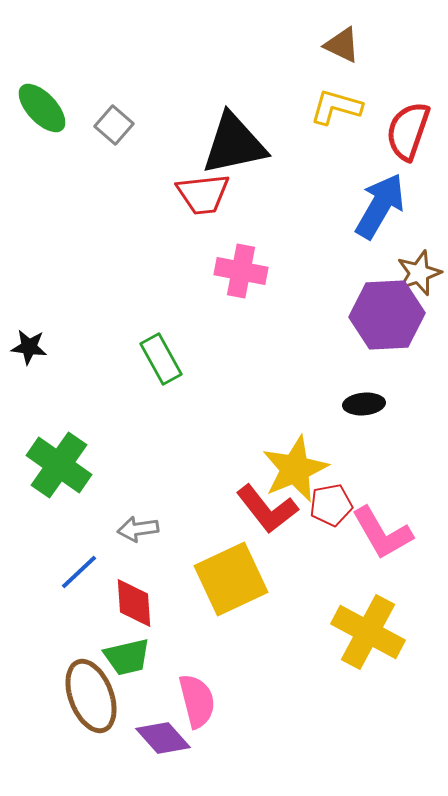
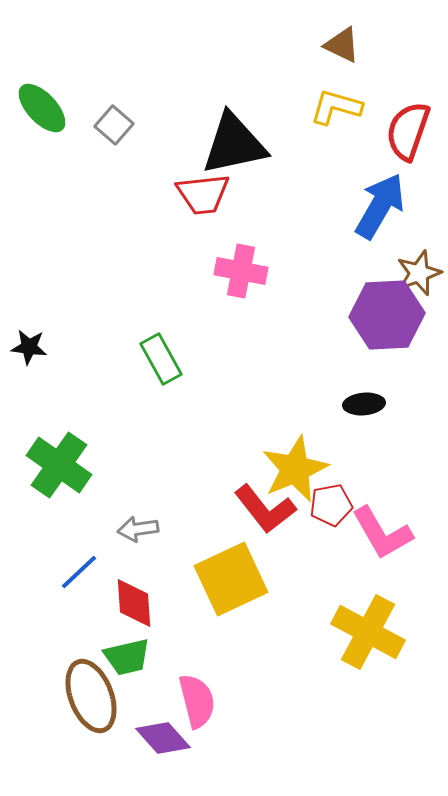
red L-shape: moved 2 px left
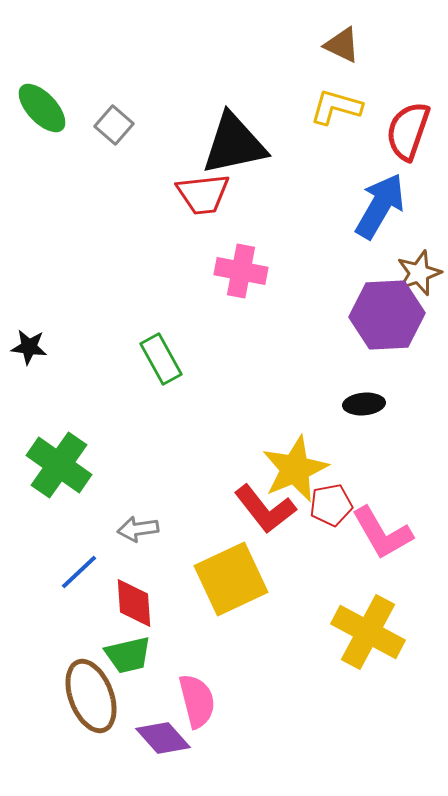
green trapezoid: moved 1 px right, 2 px up
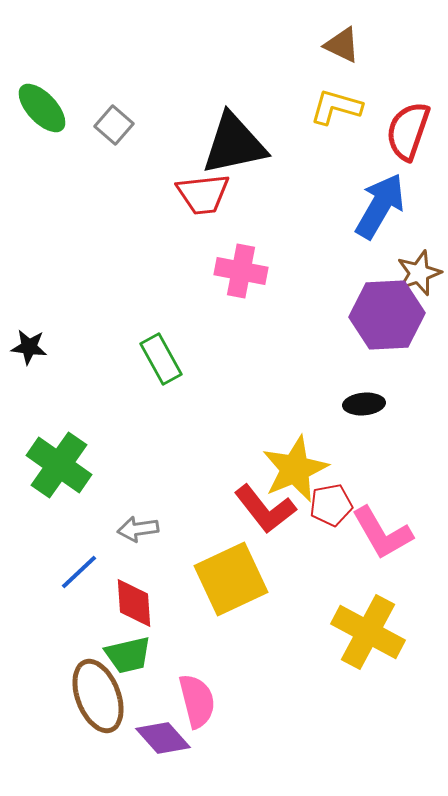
brown ellipse: moved 7 px right
